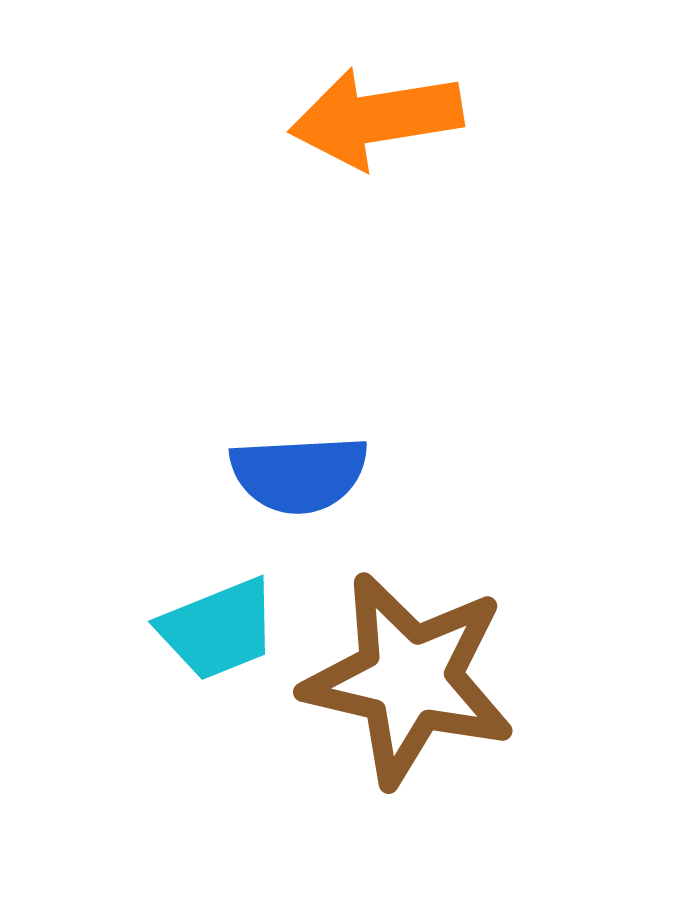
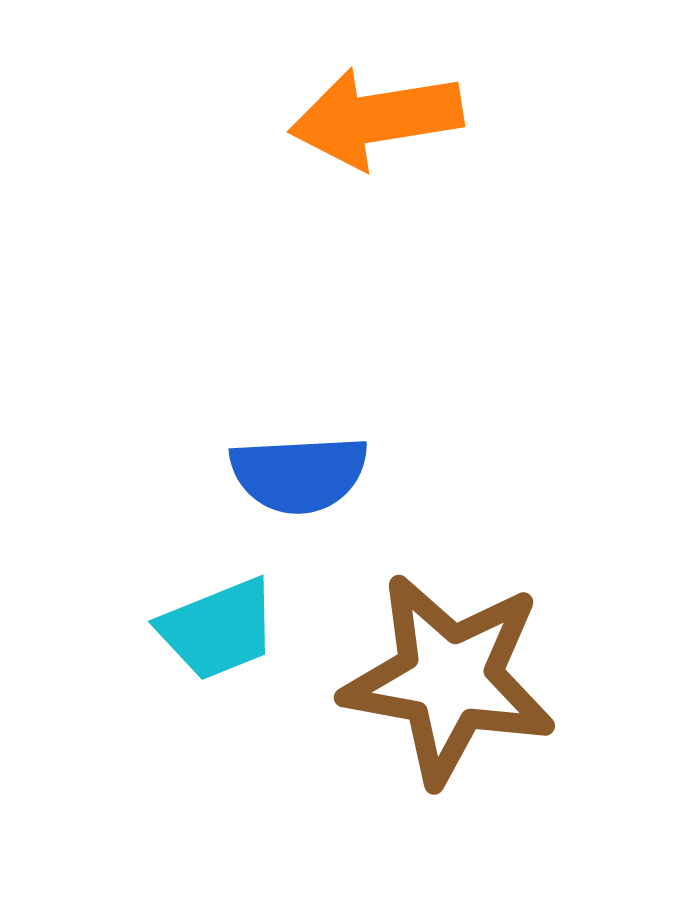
brown star: moved 40 px right; rotated 3 degrees counterclockwise
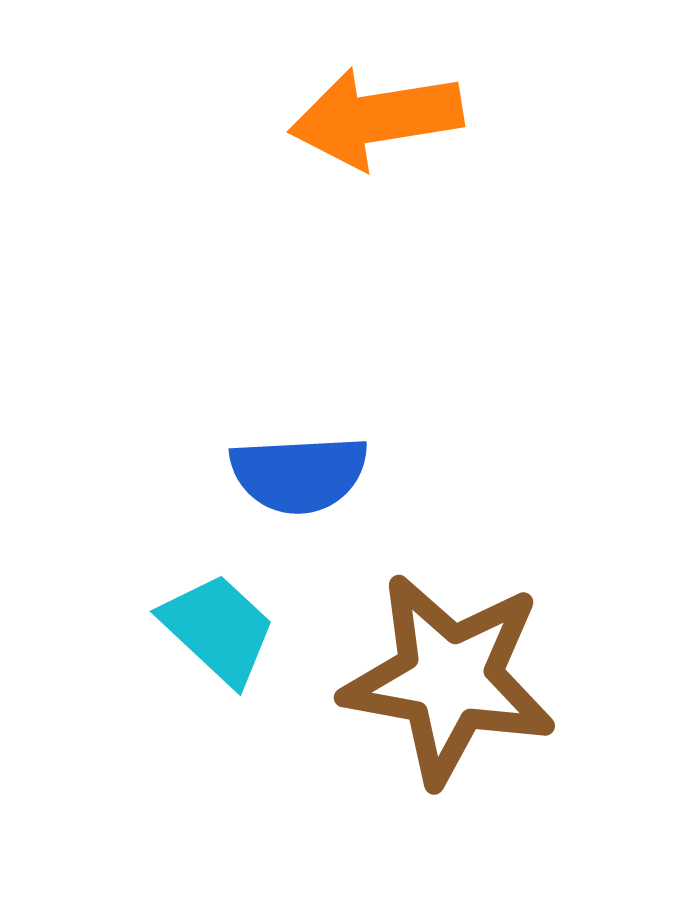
cyan trapezoid: rotated 115 degrees counterclockwise
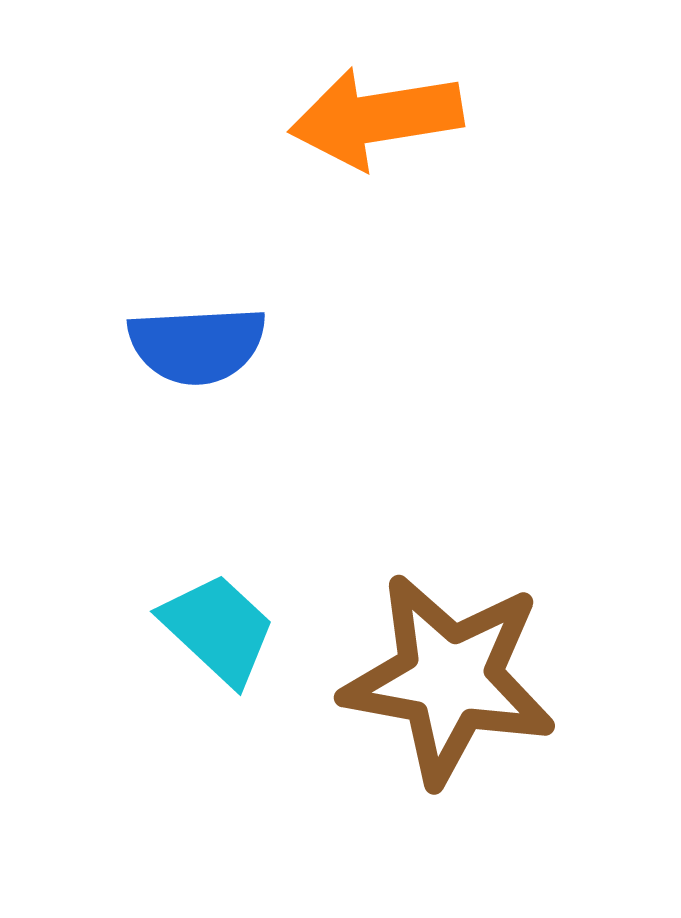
blue semicircle: moved 102 px left, 129 px up
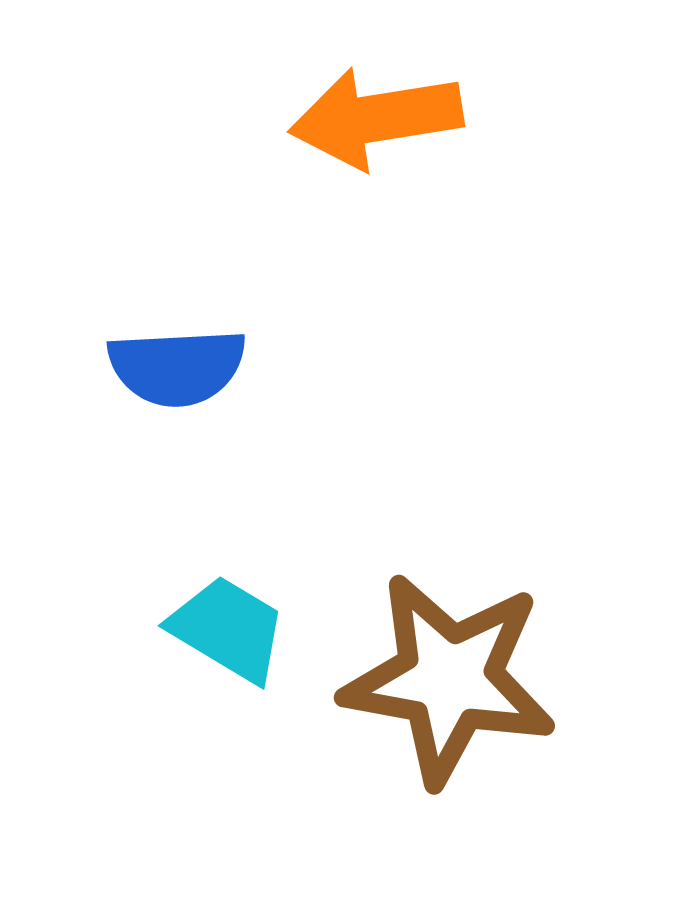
blue semicircle: moved 20 px left, 22 px down
cyan trapezoid: moved 10 px right; rotated 12 degrees counterclockwise
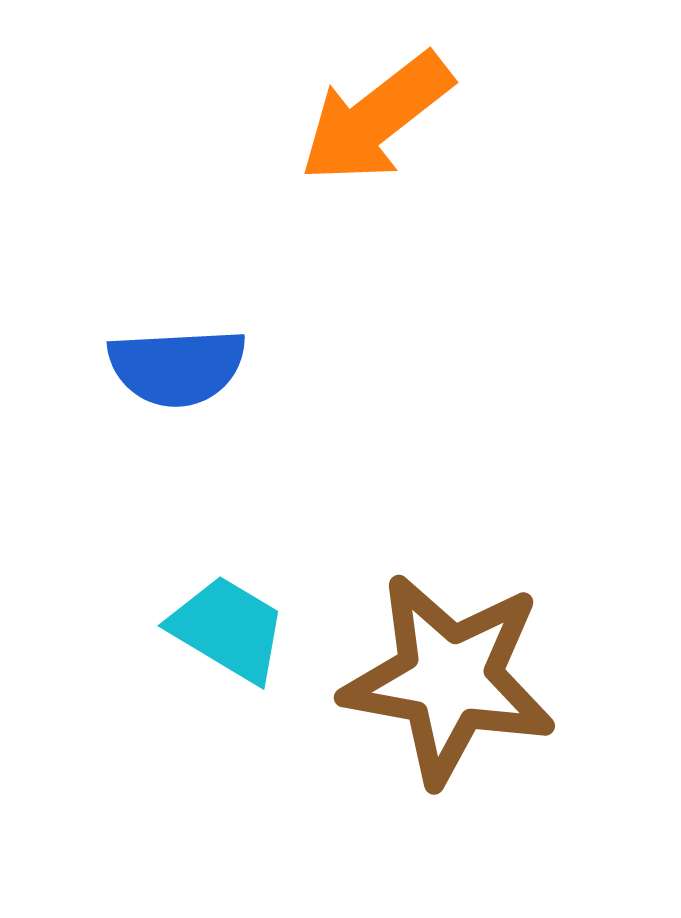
orange arrow: rotated 29 degrees counterclockwise
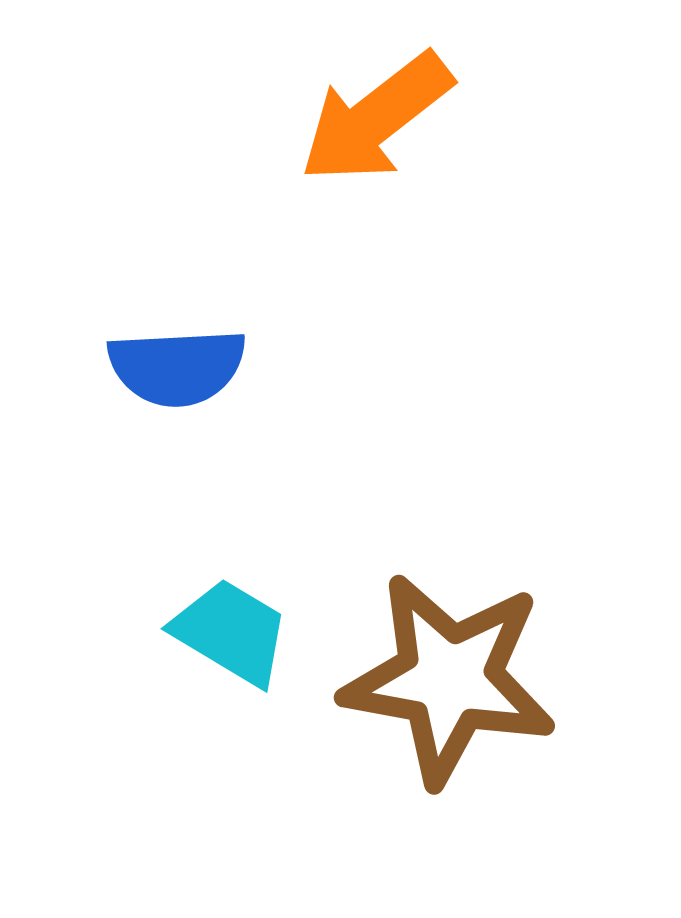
cyan trapezoid: moved 3 px right, 3 px down
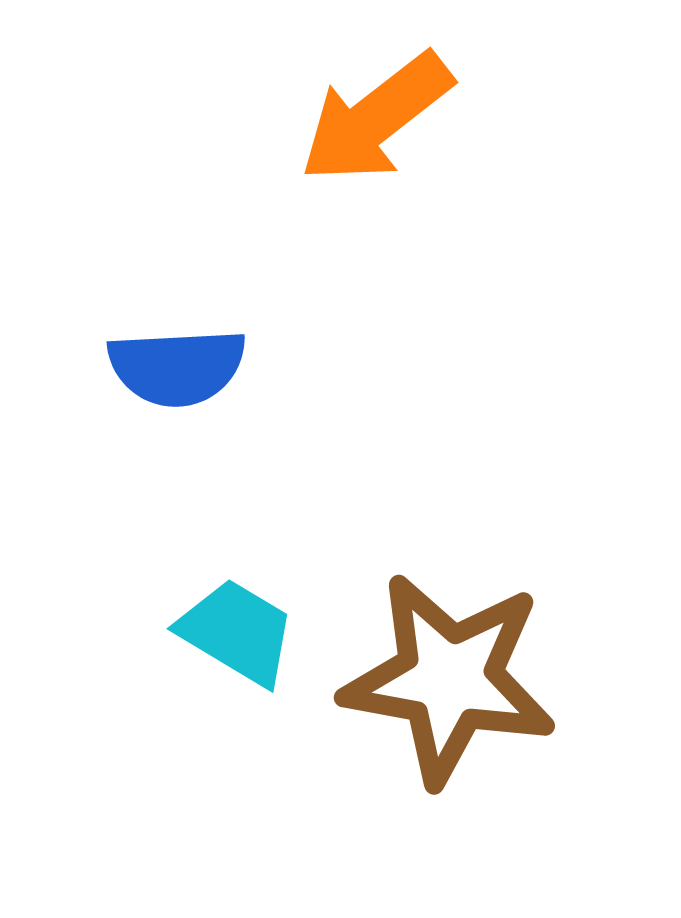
cyan trapezoid: moved 6 px right
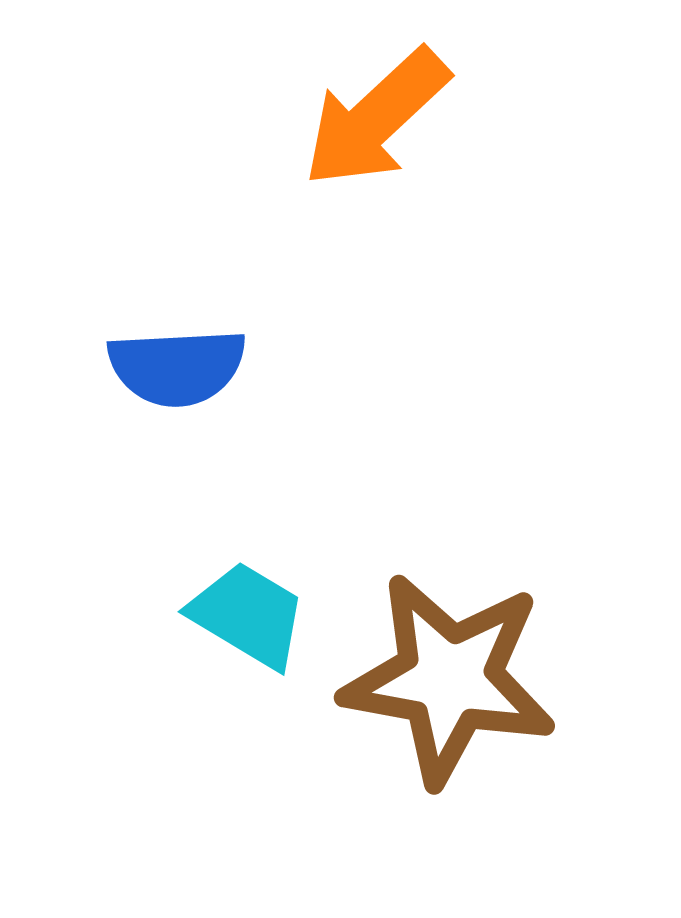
orange arrow: rotated 5 degrees counterclockwise
cyan trapezoid: moved 11 px right, 17 px up
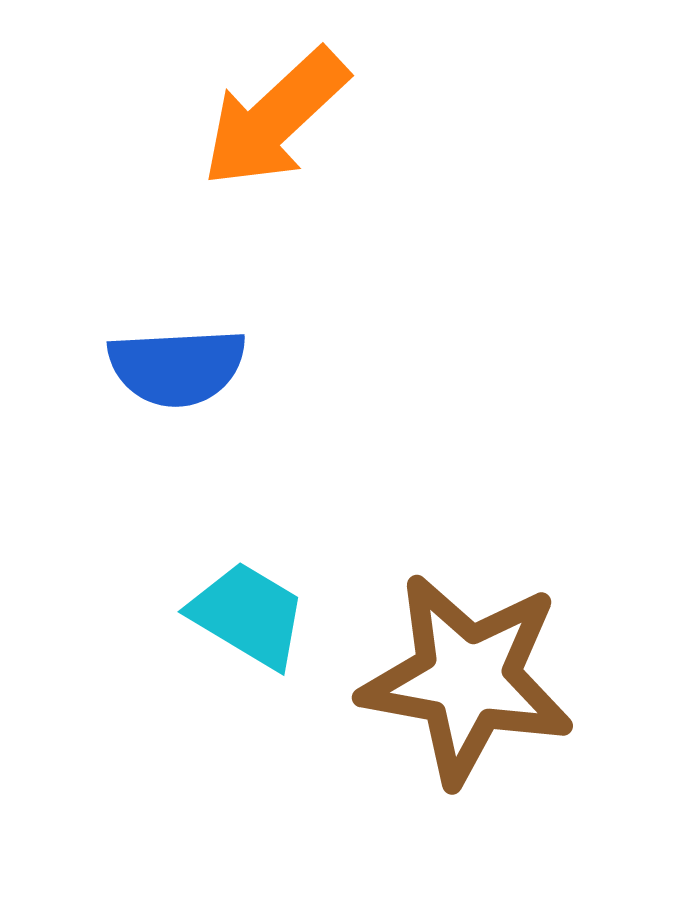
orange arrow: moved 101 px left
brown star: moved 18 px right
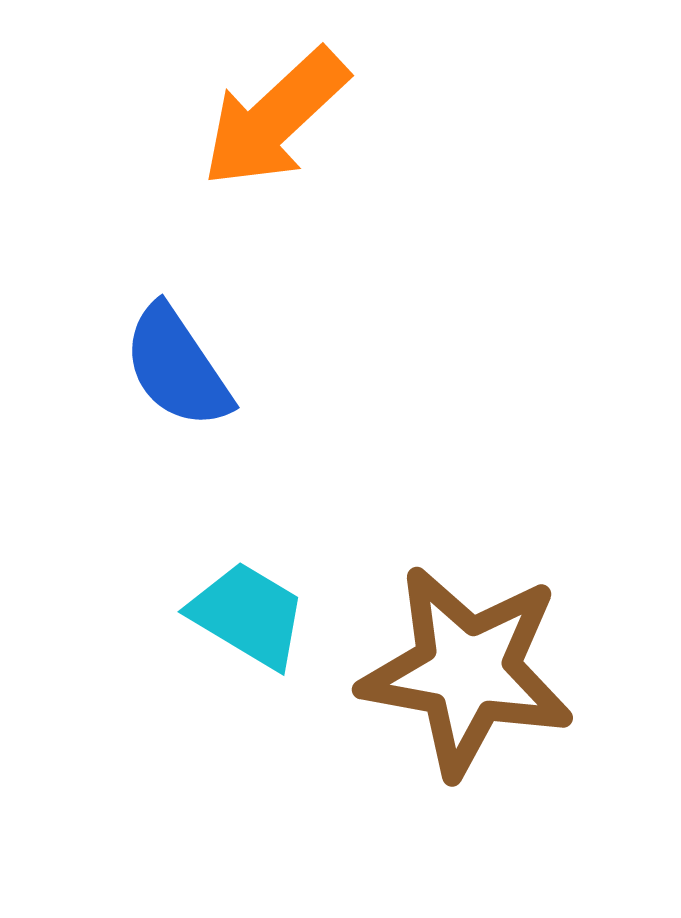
blue semicircle: rotated 59 degrees clockwise
brown star: moved 8 px up
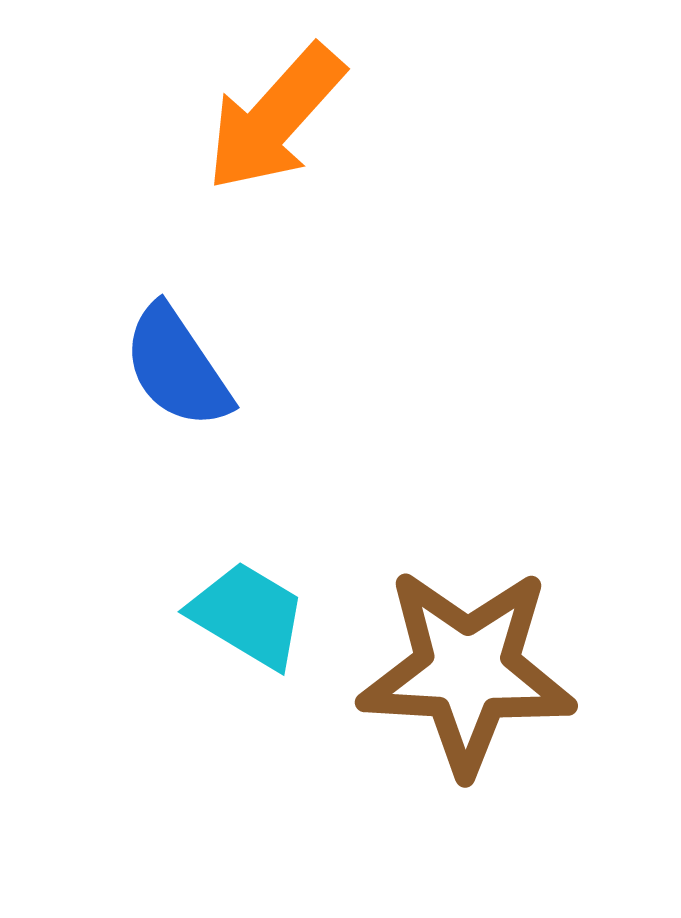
orange arrow: rotated 5 degrees counterclockwise
brown star: rotated 7 degrees counterclockwise
